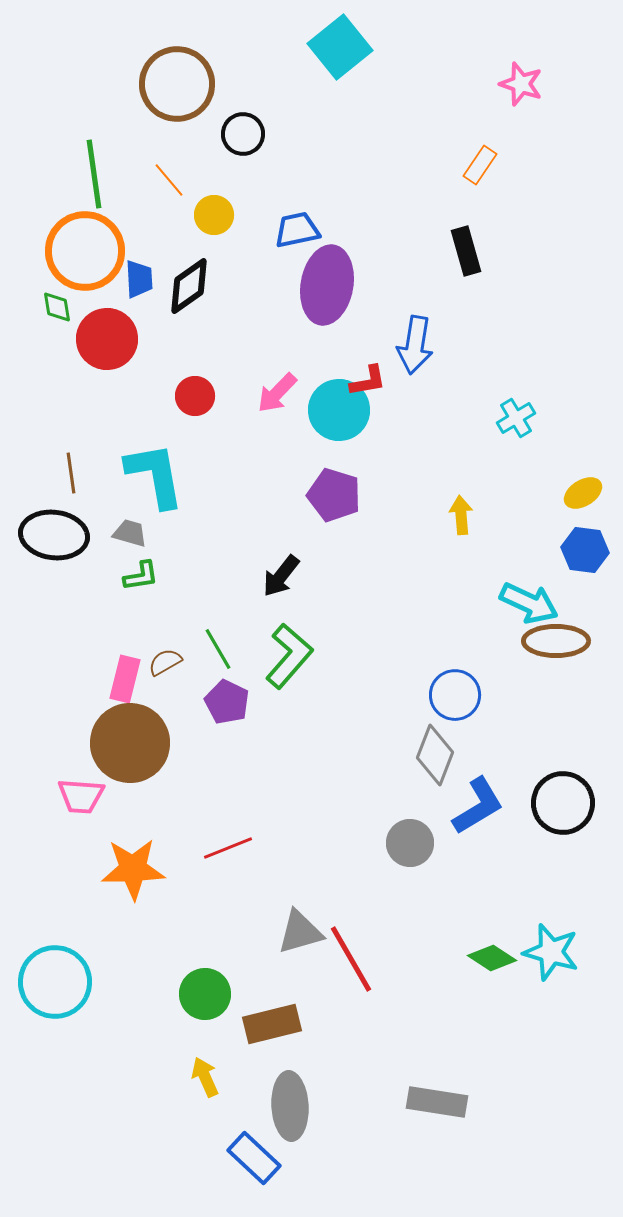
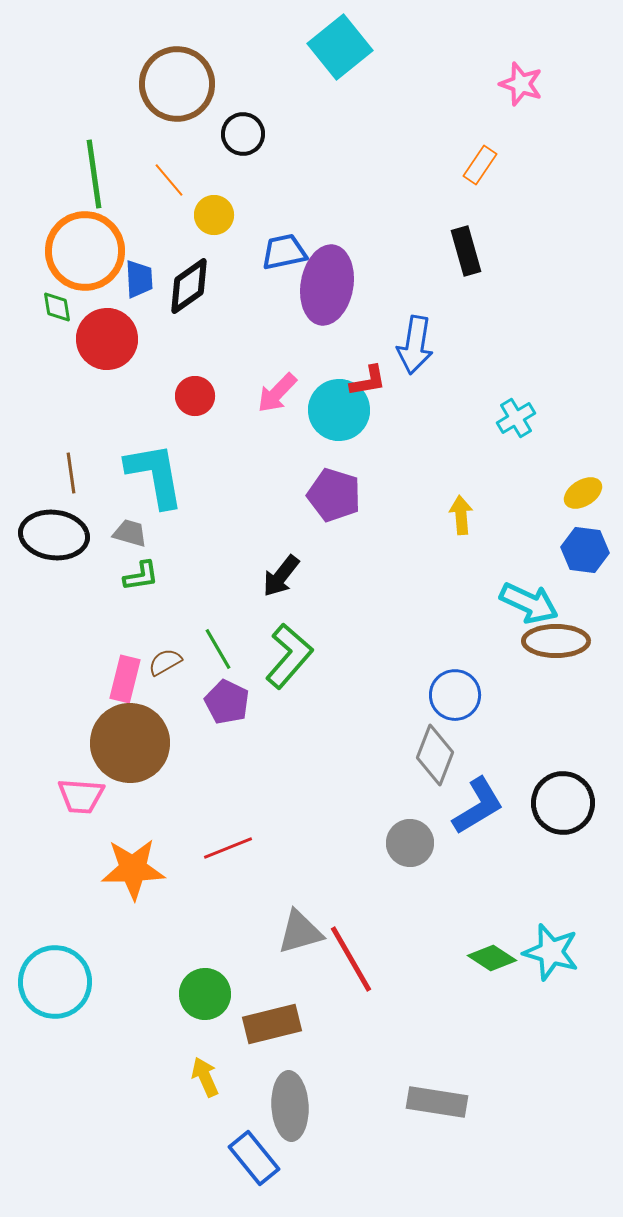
blue trapezoid at (297, 230): moved 13 px left, 22 px down
blue rectangle at (254, 1158): rotated 8 degrees clockwise
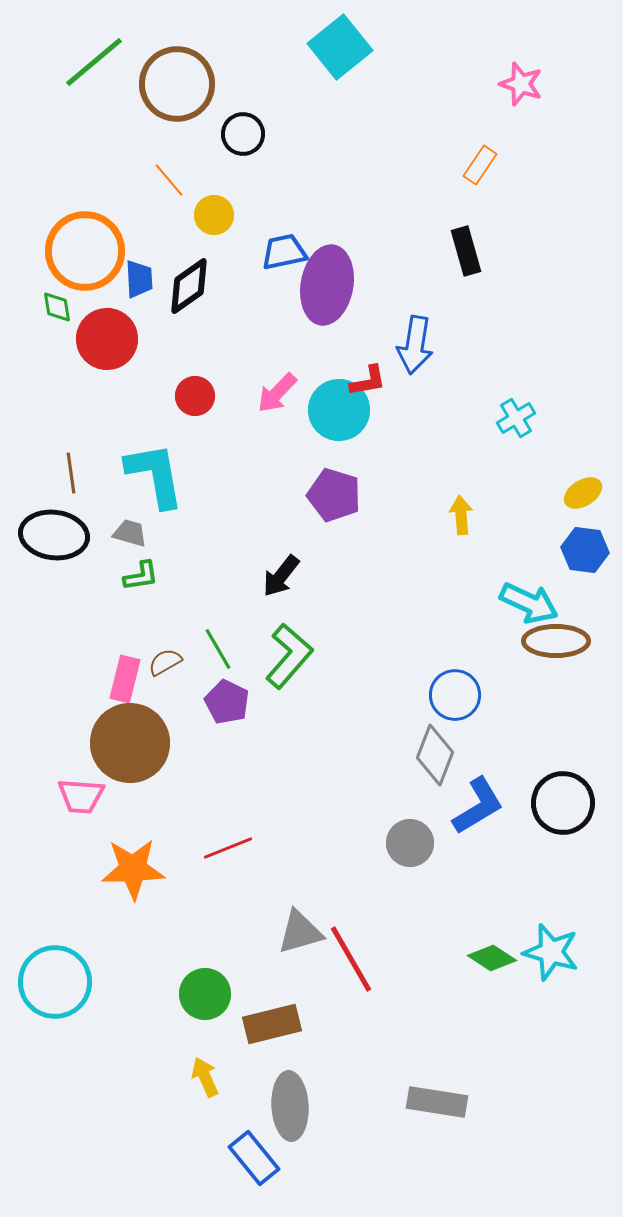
green line at (94, 174): moved 112 px up; rotated 58 degrees clockwise
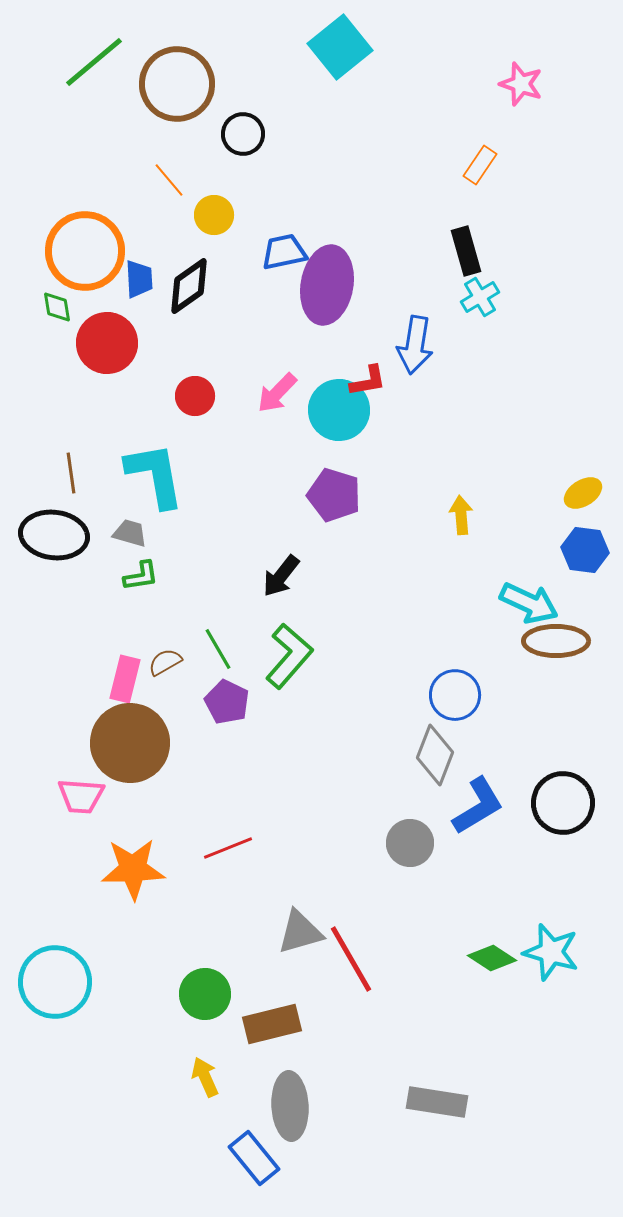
red circle at (107, 339): moved 4 px down
cyan cross at (516, 418): moved 36 px left, 121 px up
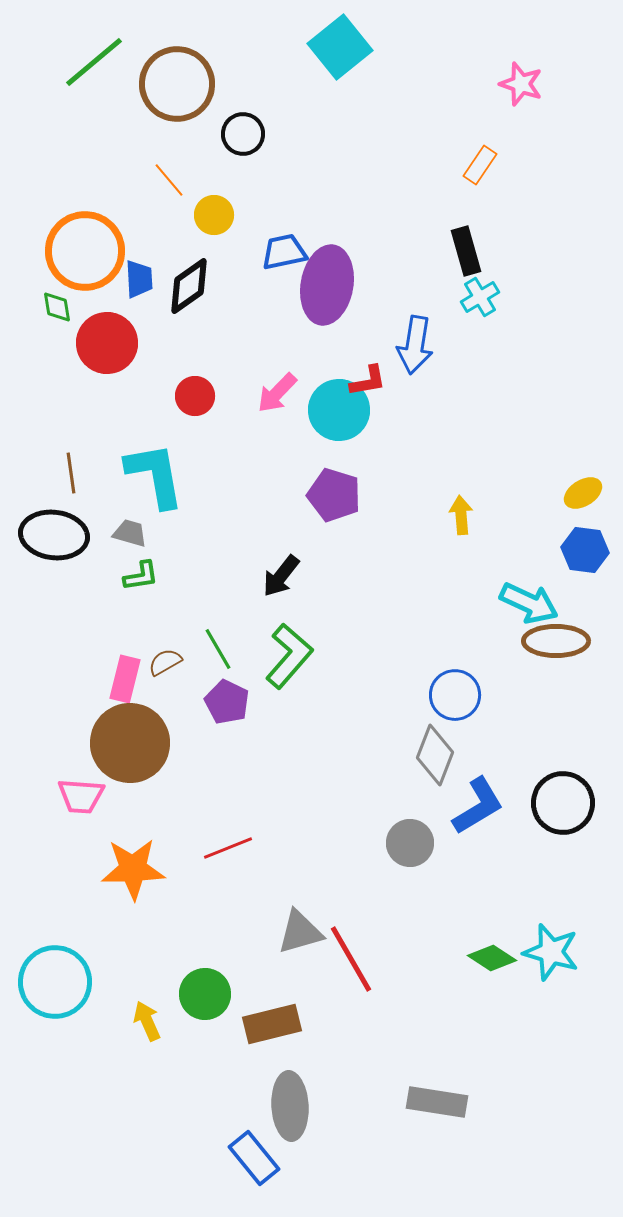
yellow arrow at (205, 1077): moved 58 px left, 56 px up
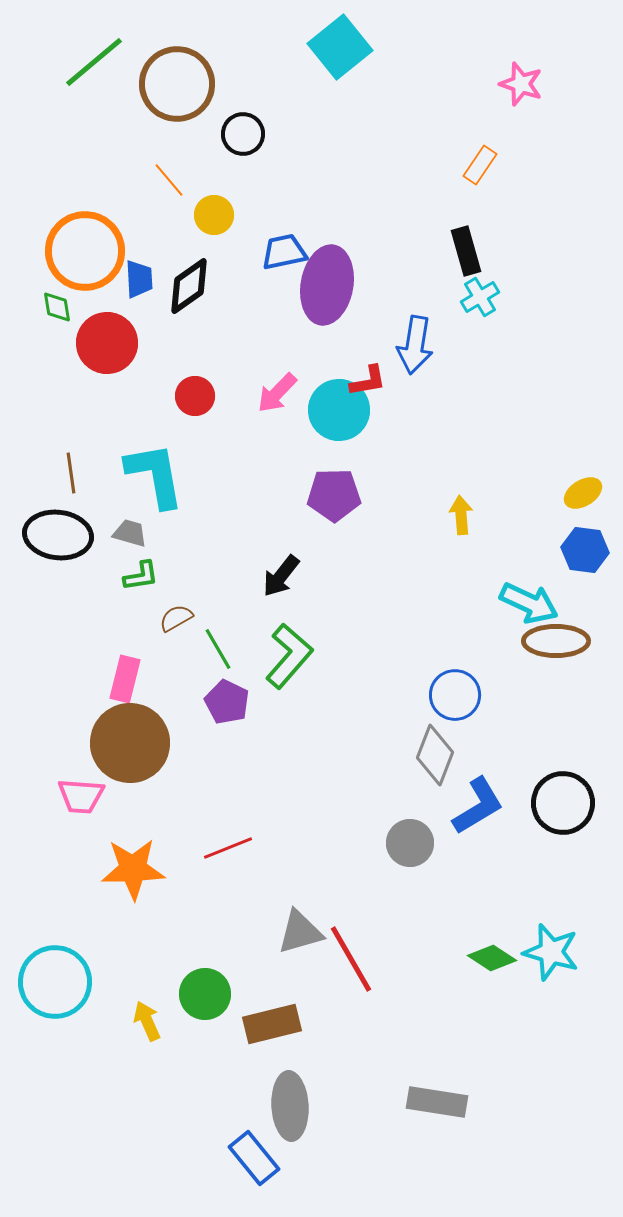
purple pentagon at (334, 495): rotated 18 degrees counterclockwise
black ellipse at (54, 535): moved 4 px right
brown semicircle at (165, 662): moved 11 px right, 44 px up
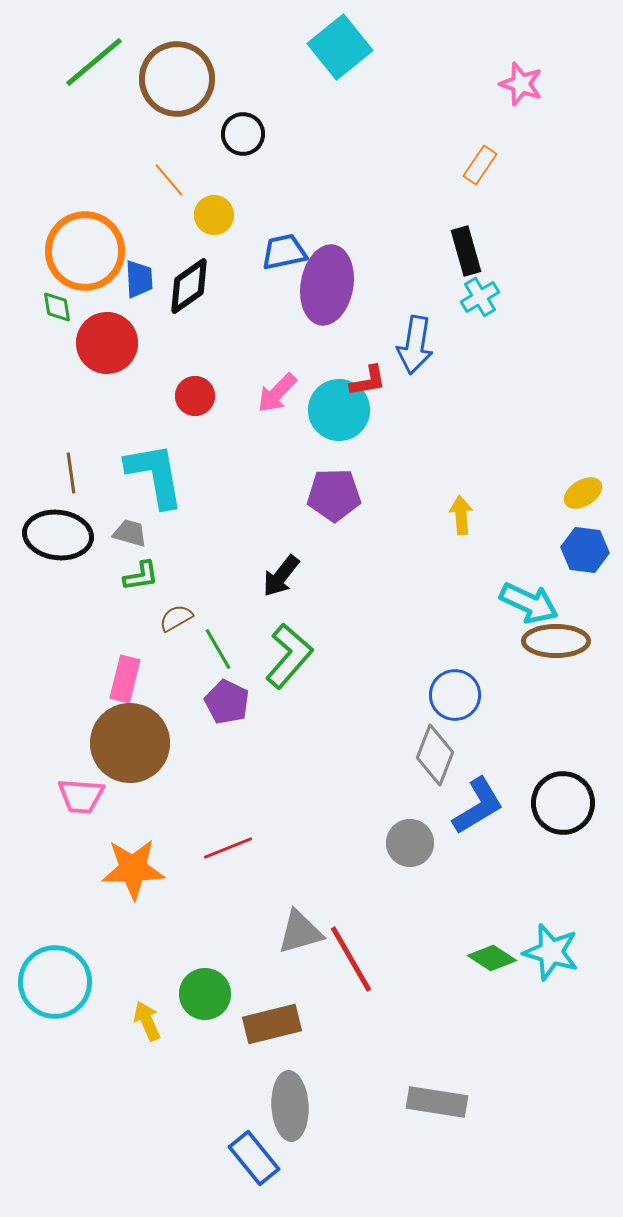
brown circle at (177, 84): moved 5 px up
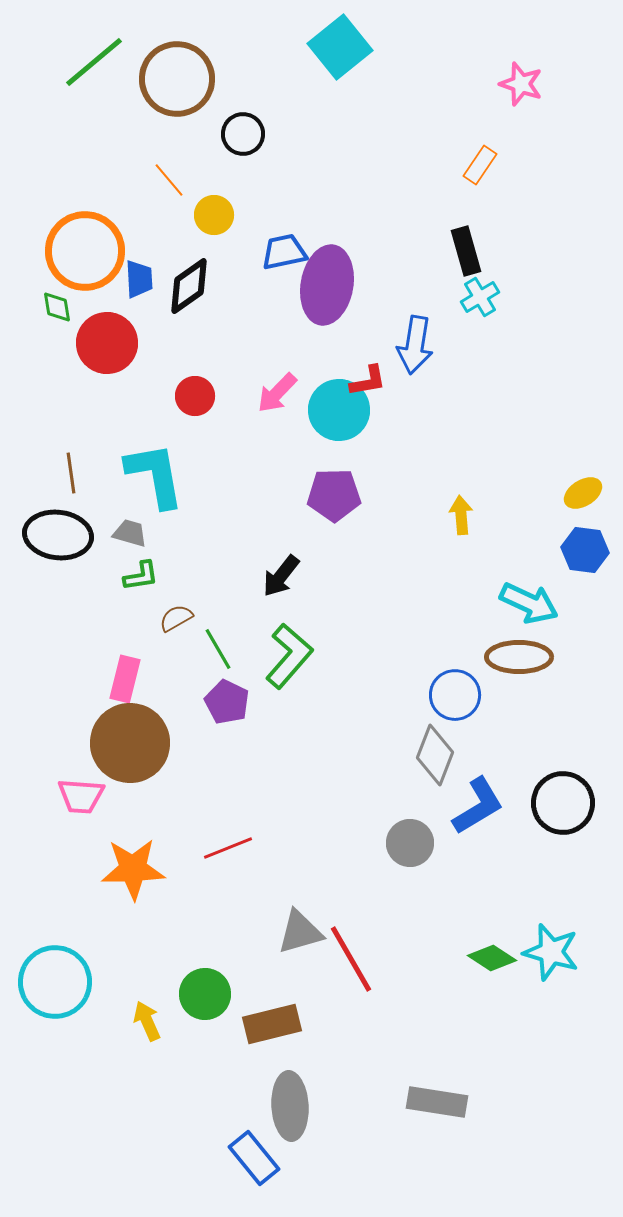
brown ellipse at (556, 641): moved 37 px left, 16 px down
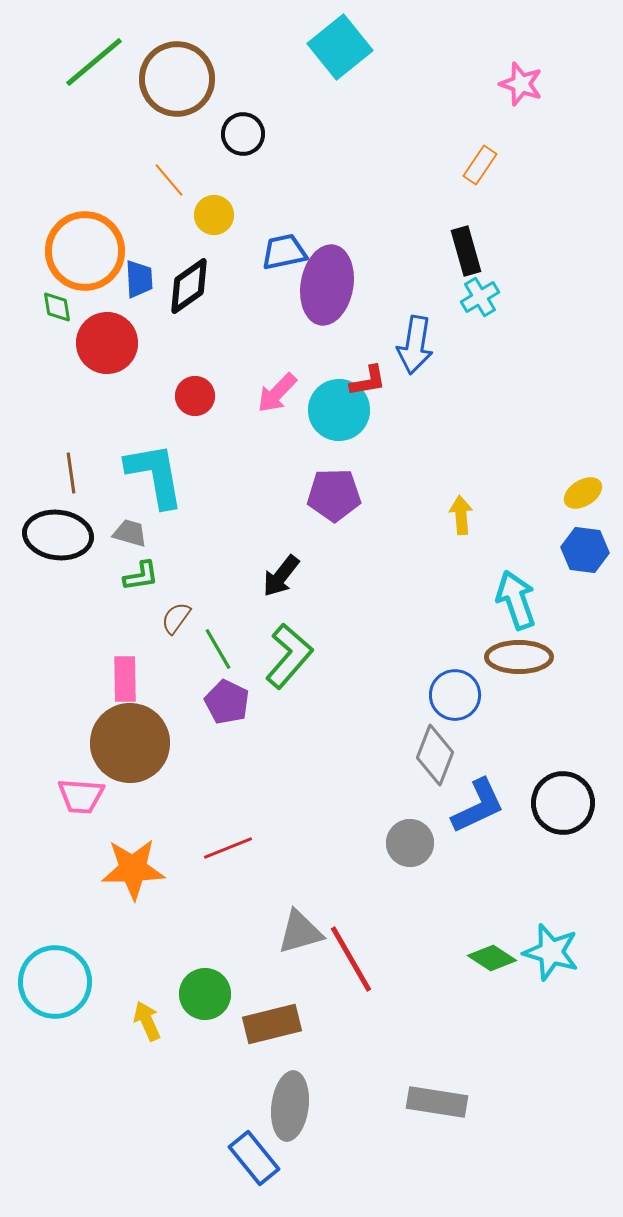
cyan arrow at (529, 603): moved 13 px left, 3 px up; rotated 134 degrees counterclockwise
brown semicircle at (176, 618): rotated 24 degrees counterclockwise
pink rectangle at (125, 679): rotated 15 degrees counterclockwise
blue L-shape at (478, 806): rotated 6 degrees clockwise
gray ellipse at (290, 1106): rotated 10 degrees clockwise
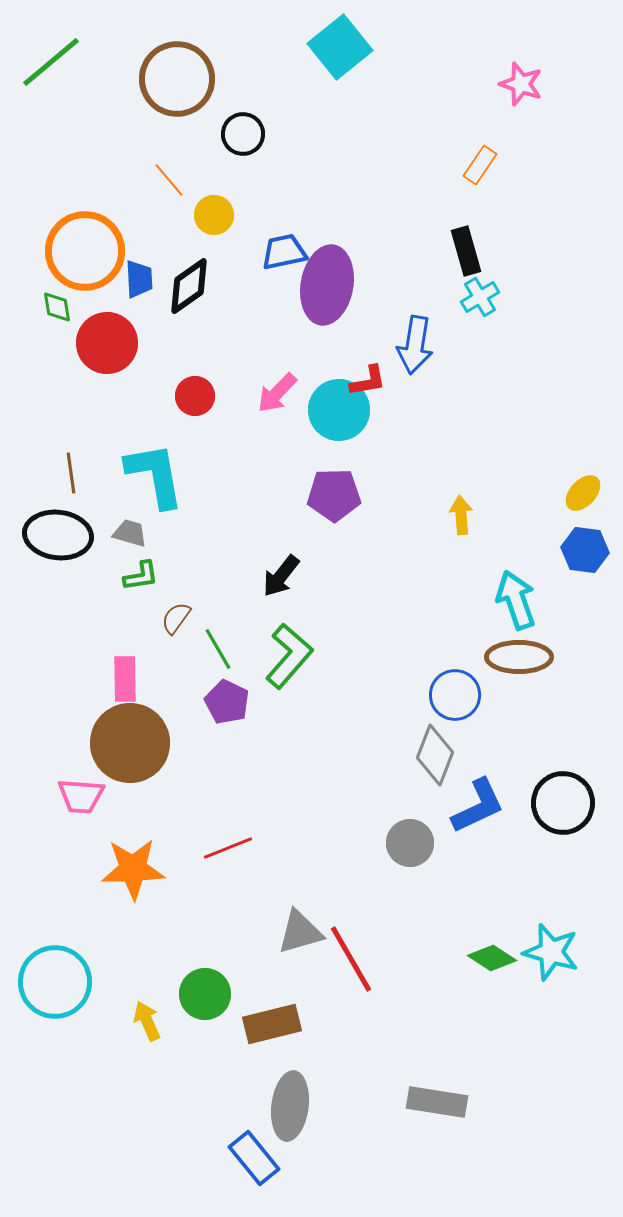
green line at (94, 62): moved 43 px left
yellow ellipse at (583, 493): rotated 15 degrees counterclockwise
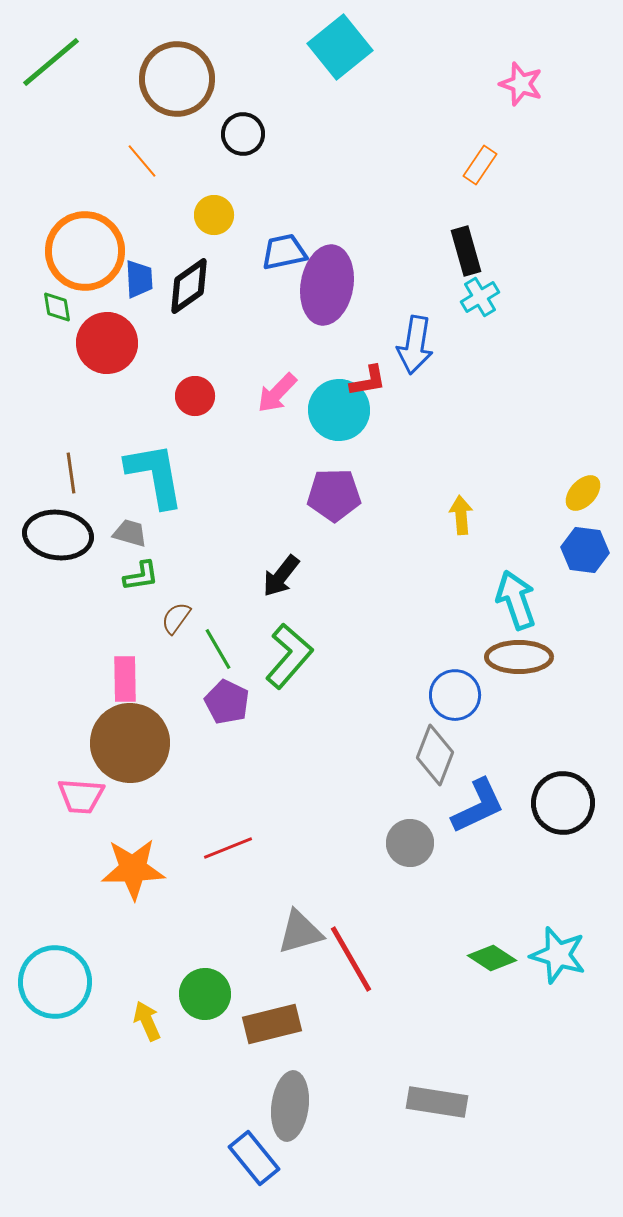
orange line at (169, 180): moved 27 px left, 19 px up
cyan star at (551, 952): moved 7 px right, 3 px down
